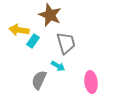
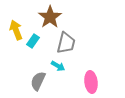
brown star: moved 2 px down; rotated 15 degrees clockwise
yellow arrow: moved 3 px left; rotated 60 degrees clockwise
gray trapezoid: rotated 30 degrees clockwise
gray semicircle: moved 1 px left, 1 px down
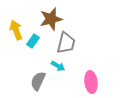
brown star: moved 1 px right, 2 px down; rotated 20 degrees clockwise
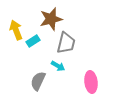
cyan rectangle: rotated 24 degrees clockwise
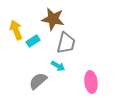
brown star: moved 2 px right; rotated 25 degrees clockwise
gray semicircle: rotated 24 degrees clockwise
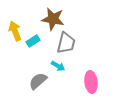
yellow arrow: moved 1 px left, 1 px down
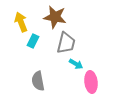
brown star: moved 2 px right, 2 px up
yellow arrow: moved 6 px right, 9 px up
cyan rectangle: rotated 32 degrees counterclockwise
cyan arrow: moved 18 px right, 2 px up
gray semicircle: rotated 60 degrees counterclockwise
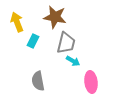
yellow arrow: moved 4 px left
cyan arrow: moved 3 px left, 3 px up
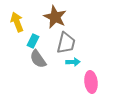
brown star: rotated 15 degrees clockwise
cyan arrow: moved 1 px down; rotated 32 degrees counterclockwise
gray semicircle: moved 22 px up; rotated 24 degrees counterclockwise
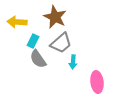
yellow arrow: rotated 66 degrees counterclockwise
gray trapezoid: moved 5 px left; rotated 35 degrees clockwise
cyan arrow: rotated 96 degrees clockwise
pink ellipse: moved 6 px right
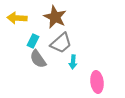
yellow arrow: moved 4 px up
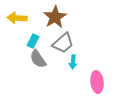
brown star: rotated 15 degrees clockwise
gray trapezoid: moved 2 px right
